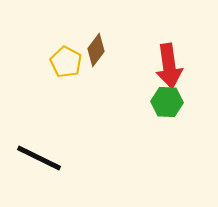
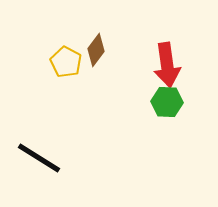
red arrow: moved 2 px left, 1 px up
black line: rotated 6 degrees clockwise
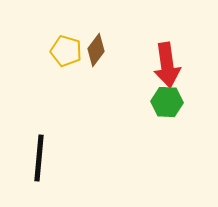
yellow pentagon: moved 11 px up; rotated 12 degrees counterclockwise
black line: rotated 63 degrees clockwise
